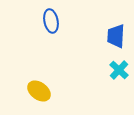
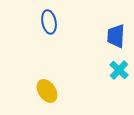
blue ellipse: moved 2 px left, 1 px down
yellow ellipse: moved 8 px right; rotated 20 degrees clockwise
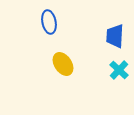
blue trapezoid: moved 1 px left
yellow ellipse: moved 16 px right, 27 px up
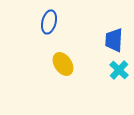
blue ellipse: rotated 25 degrees clockwise
blue trapezoid: moved 1 px left, 4 px down
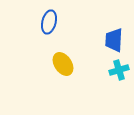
cyan cross: rotated 30 degrees clockwise
